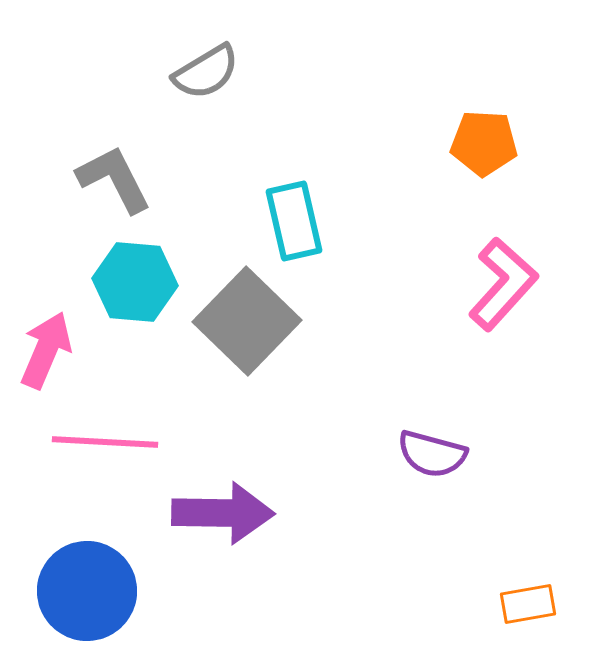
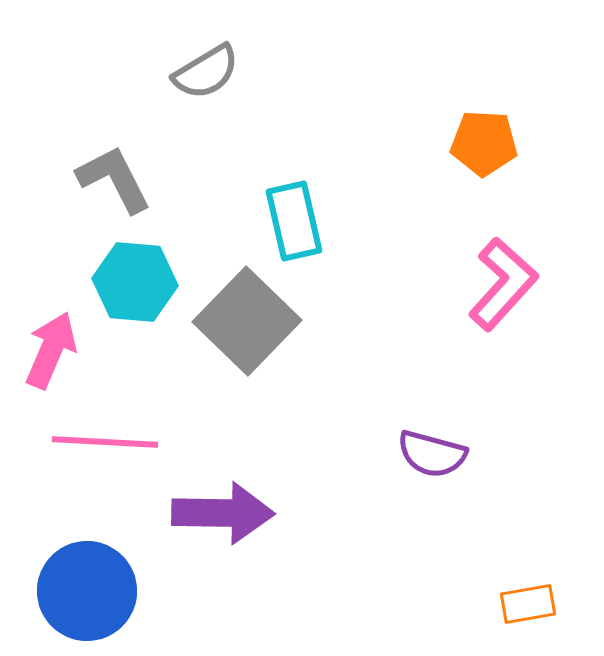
pink arrow: moved 5 px right
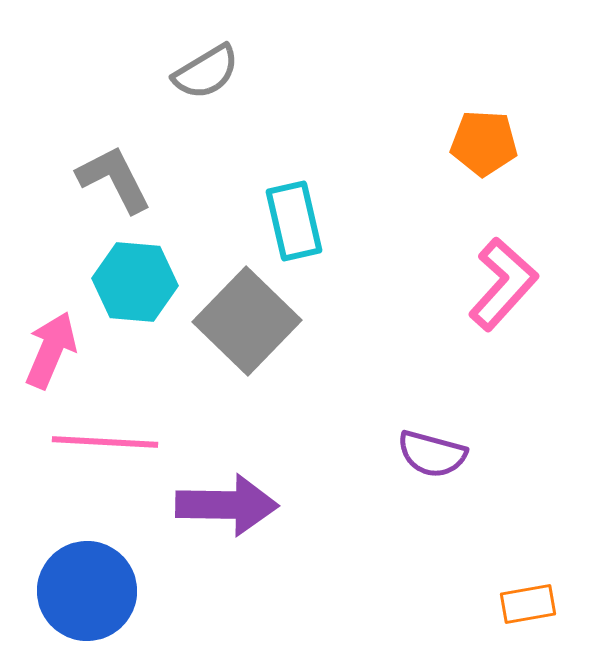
purple arrow: moved 4 px right, 8 px up
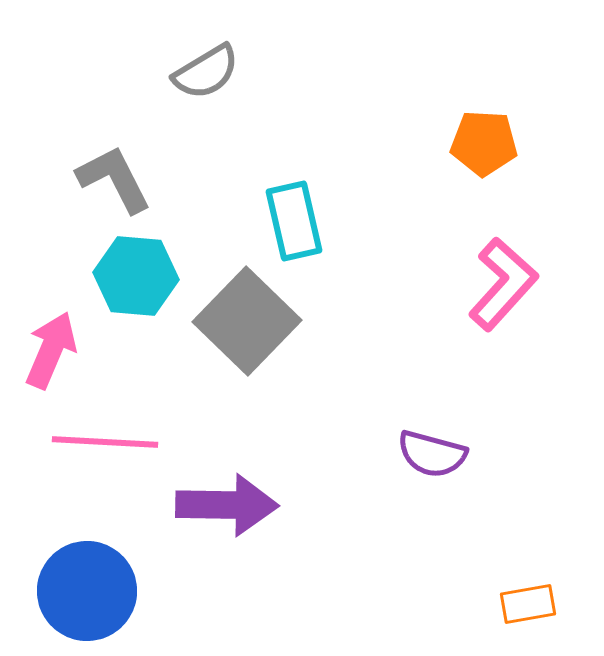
cyan hexagon: moved 1 px right, 6 px up
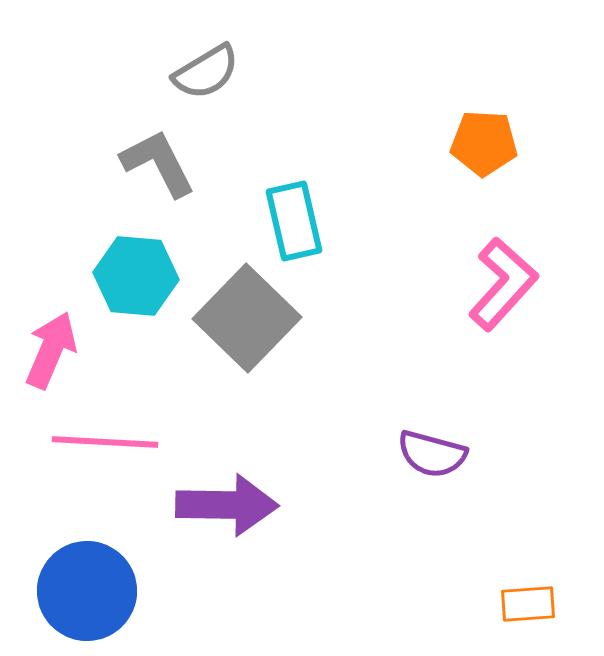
gray L-shape: moved 44 px right, 16 px up
gray square: moved 3 px up
orange rectangle: rotated 6 degrees clockwise
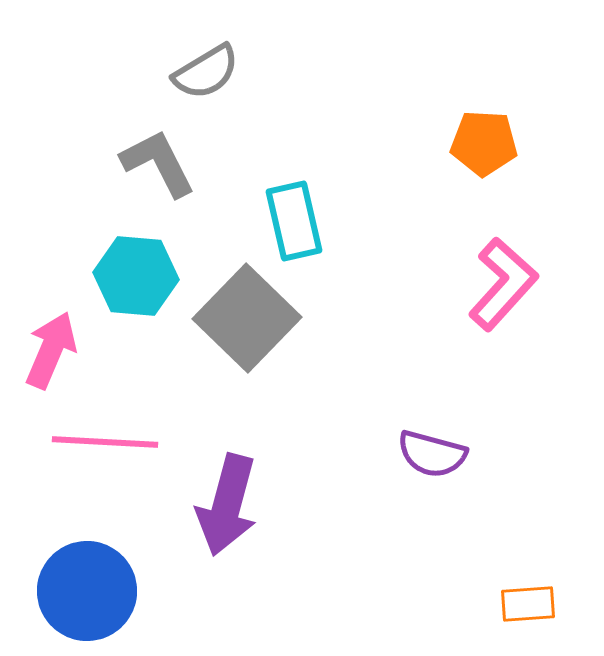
purple arrow: rotated 104 degrees clockwise
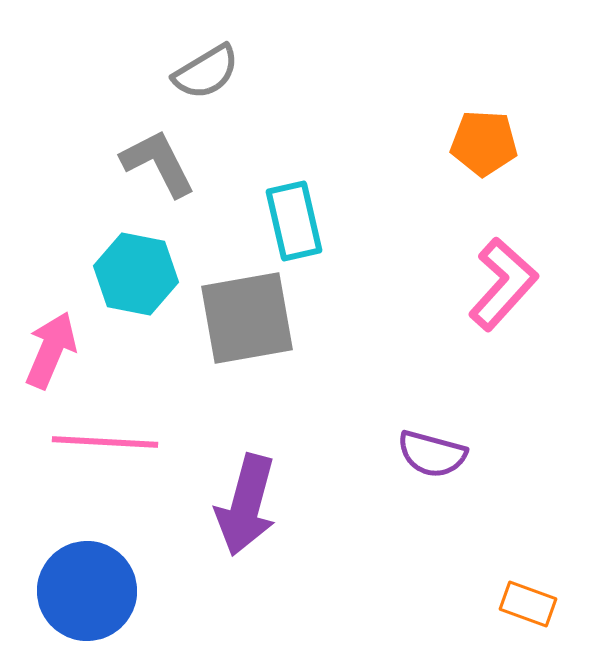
cyan hexagon: moved 2 px up; rotated 6 degrees clockwise
gray square: rotated 36 degrees clockwise
purple arrow: moved 19 px right
orange rectangle: rotated 24 degrees clockwise
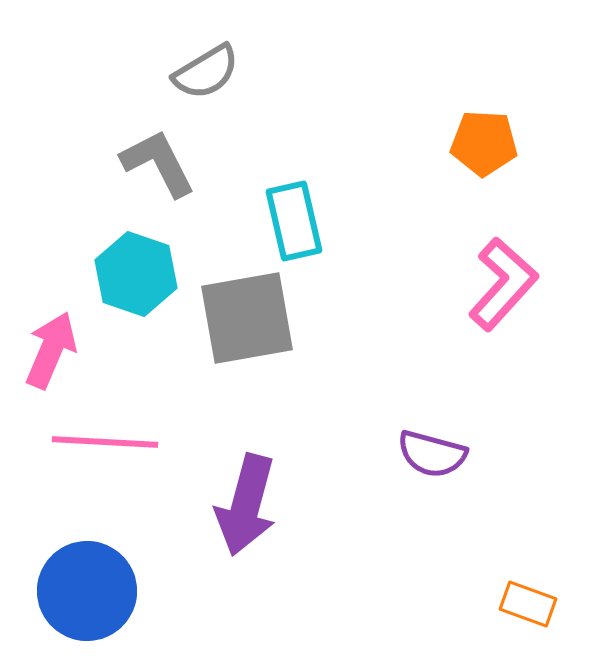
cyan hexagon: rotated 8 degrees clockwise
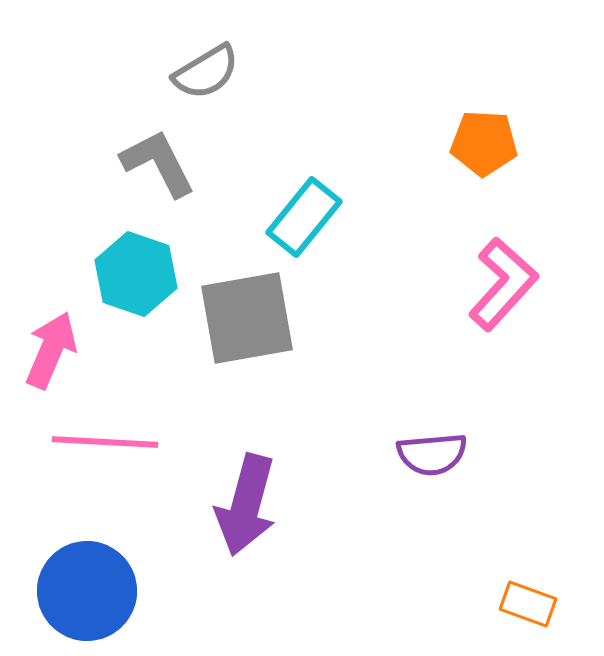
cyan rectangle: moved 10 px right, 4 px up; rotated 52 degrees clockwise
purple semicircle: rotated 20 degrees counterclockwise
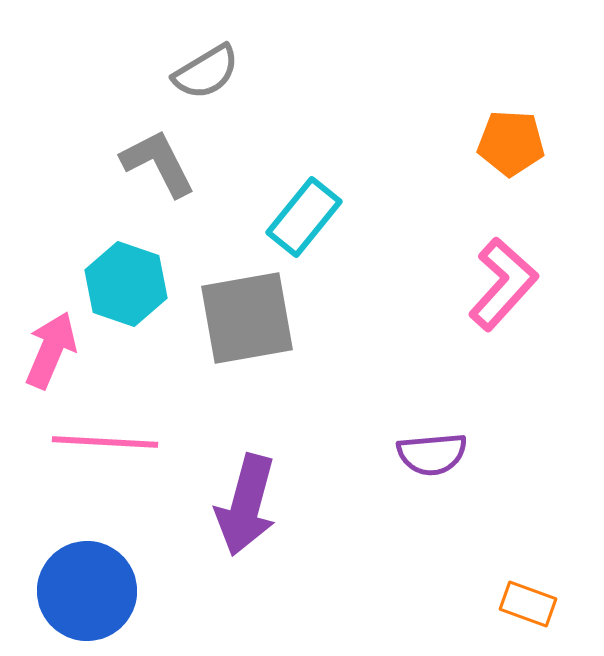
orange pentagon: moved 27 px right
cyan hexagon: moved 10 px left, 10 px down
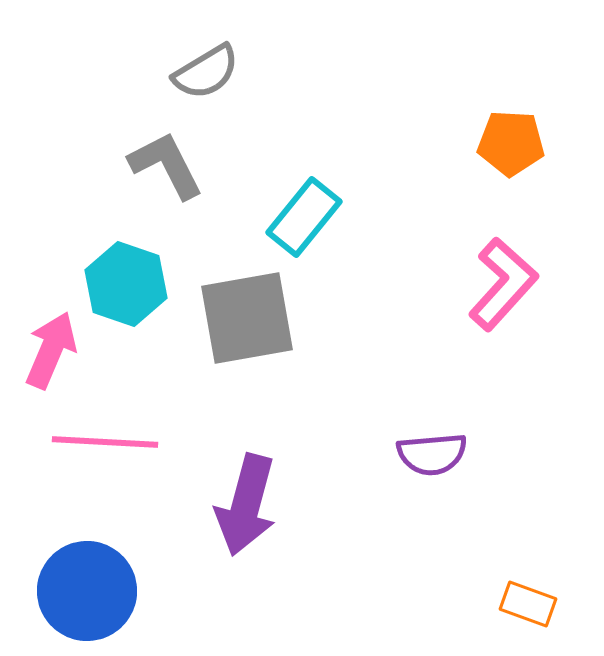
gray L-shape: moved 8 px right, 2 px down
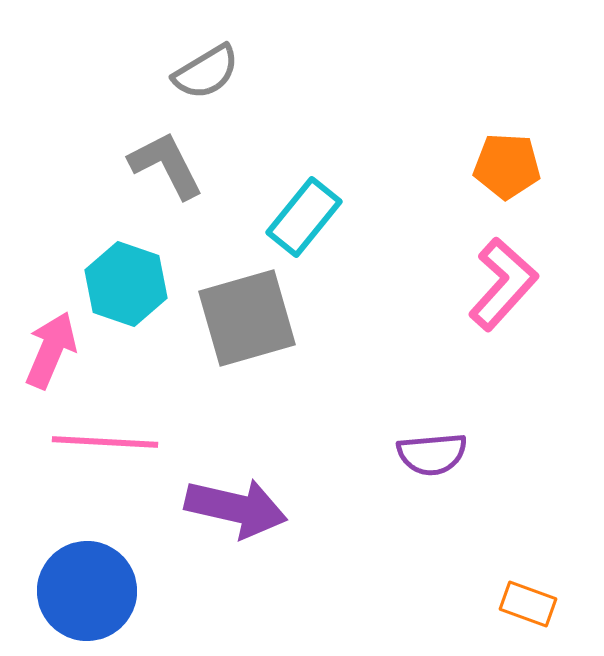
orange pentagon: moved 4 px left, 23 px down
gray square: rotated 6 degrees counterclockwise
purple arrow: moved 10 px left, 3 px down; rotated 92 degrees counterclockwise
